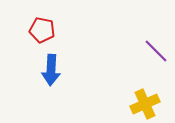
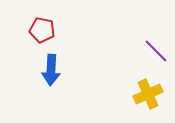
yellow cross: moved 3 px right, 10 px up
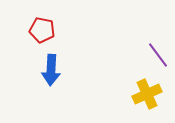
purple line: moved 2 px right, 4 px down; rotated 8 degrees clockwise
yellow cross: moved 1 px left
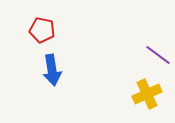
purple line: rotated 16 degrees counterclockwise
blue arrow: moved 1 px right; rotated 12 degrees counterclockwise
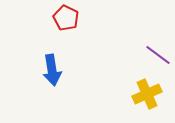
red pentagon: moved 24 px right, 12 px up; rotated 15 degrees clockwise
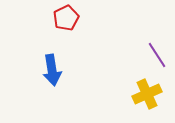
red pentagon: rotated 20 degrees clockwise
purple line: moved 1 px left; rotated 20 degrees clockwise
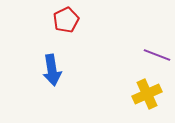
red pentagon: moved 2 px down
purple line: rotated 36 degrees counterclockwise
